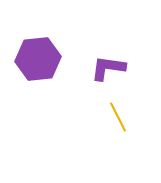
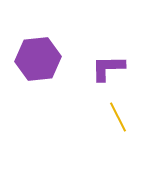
purple L-shape: rotated 9 degrees counterclockwise
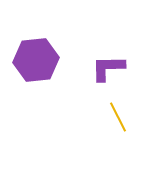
purple hexagon: moved 2 px left, 1 px down
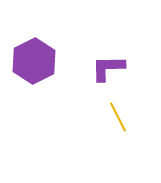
purple hexagon: moved 2 px left, 1 px down; rotated 21 degrees counterclockwise
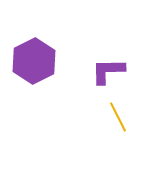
purple L-shape: moved 3 px down
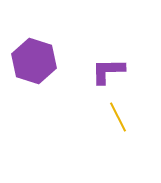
purple hexagon: rotated 15 degrees counterclockwise
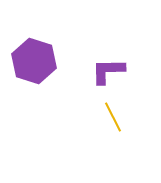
yellow line: moved 5 px left
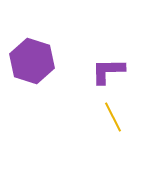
purple hexagon: moved 2 px left
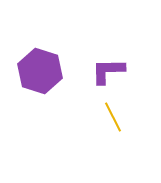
purple hexagon: moved 8 px right, 10 px down
